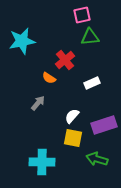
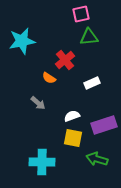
pink square: moved 1 px left, 1 px up
green triangle: moved 1 px left
gray arrow: rotated 91 degrees clockwise
white semicircle: rotated 28 degrees clockwise
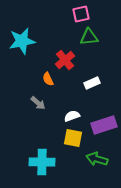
orange semicircle: moved 1 px left, 1 px down; rotated 32 degrees clockwise
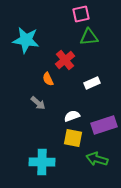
cyan star: moved 4 px right, 1 px up; rotated 20 degrees clockwise
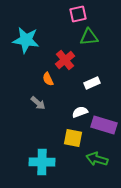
pink square: moved 3 px left
white semicircle: moved 8 px right, 4 px up
purple rectangle: rotated 35 degrees clockwise
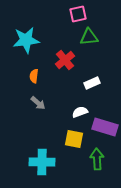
cyan star: rotated 16 degrees counterclockwise
orange semicircle: moved 14 px left, 3 px up; rotated 32 degrees clockwise
purple rectangle: moved 1 px right, 2 px down
yellow square: moved 1 px right, 1 px down
green arrow: rotated 70 degrees clockwise
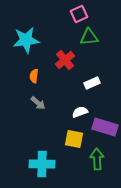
pink square: moved 1 px right; rotated 12 degrees counterclockwise
cyan cross: moved 2 px down
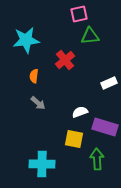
pink square: rotated 12 degrees clockwise
green triangle: moved 1 px right, 1 px up
white rectangle: moved 17 px right
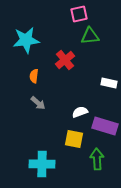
white rectangle: rotated 35 degrees clockwise
purple rectangle: moved 1 px up
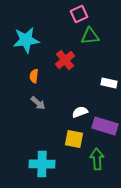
pink square: rotated 12 degrees counterclockwise
